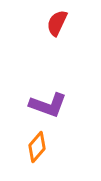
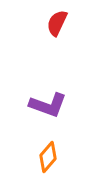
orange diamond: moved 11 px right, 10 px down
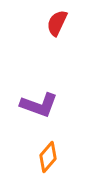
purple L-shape: moved 9 px left
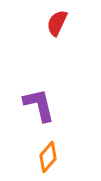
purple L-shape: rotated 123 degrees counterclockwise
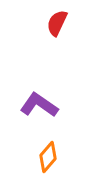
purple L-shape: rotated 42 degrees counterclockwise
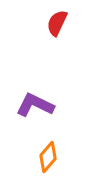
purple L-shape: moved 4 px left; rotated 9 degrees counterclockwise
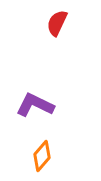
orange diamond: moved 6 px left, 1 px up
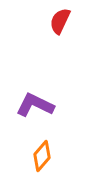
red semicircle: moved 3 px right, 2 px up
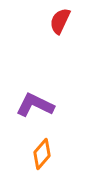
orange diamond: moved 2 px up
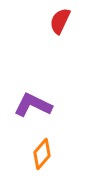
purple L-shape: moved 2 px left
